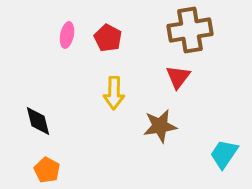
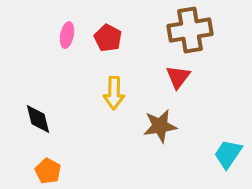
black diamond: moved 2 px up
cyan trapezoid: moved 4 px right
orange pentagon: moved 1 px right, 1 px down
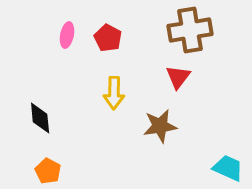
black diamond: moved 2 px right, 1 px up; rotated 8 degrees clockwise
cyan trapezoid: moved 14 px down; rotated 80 degrees clockwise
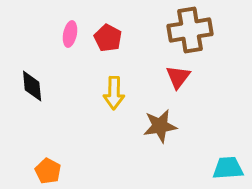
pink ellipse: moved 3 px right, 1 px up
black diamond: moved 8 px left, 32 px up
cyan trapezoid: rotated 28 degrees counterclockwise
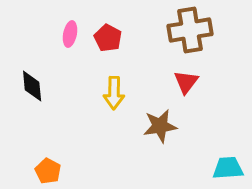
red triangle: moved 8 px right, 5 px down
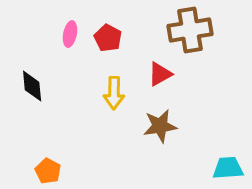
red triangle: moved 26 px left, 8 px up; rotated 24 degrees clockwise
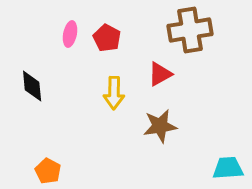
red pentagon: moved 1 px left
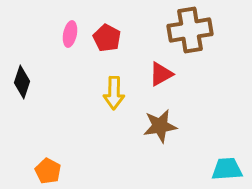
red triangle: moved 1 px right
black diamond: moved 10 px left, 4 px up; rotated 24 degrees clockwise
cyan trapezoid: moved 1 px left, 1 px down
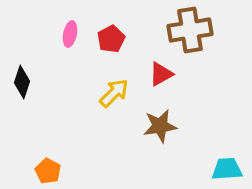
red pentagon: moved 4 px right, 1 px down; rotated 16 degrees clockwise
yellow arrow: rotated 136 degrees counterclockwise
